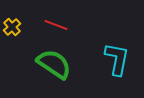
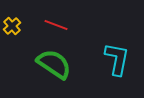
yellow cross: moved 1 px up
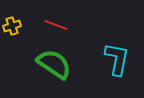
yellow cross: rotated 24 degrees clockwise
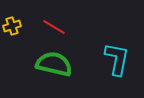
red line: moved 2 px left, 2 px down; rotated 10 degrees clockwise
green semicircle: rotated 21 degrees counterclockwise
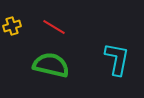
green semicircle: moved 3 px left, 1 px down
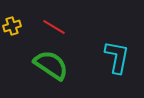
cyan L-shape: moved 2 px up
green semicircle: rotated 21 degrees clockwise
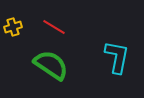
yellow cross: moved 1 px right, 1 px down
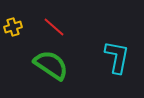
red line: rotated 10 degrees clockwise
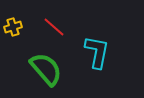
cyan L-shape: moved 20 px left, 5 px up
green semicircle: moved 5 px left, 4 px down; rotated 15 degrees clockwise
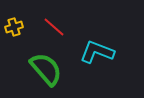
yellow cross: moved 1 px right
cyan L-shape: rotated 80 degrees counterclockwise
